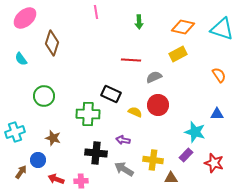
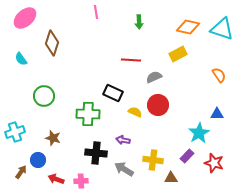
orange diamond: moved 5 px right
black rectangle: moved 2 px right, 1 px up
cyan star: moved 4 px right, 1 px down; rotated 25 degrees clockwise
purple rectangle: moved 1 px right, 1 px down
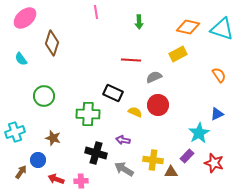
blue triangle: rotated 24 degrees counterclockwise
black cross: rotated 10 degrees clockwise
brown triangle: moved 6 px up
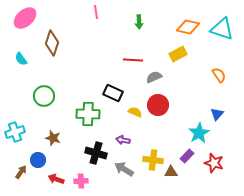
red line: moved 2 px right
blue triangle: rotated 24 degrees counterclockwise
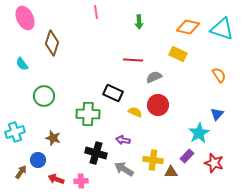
pink ellipse: rotated 75 degrees counterclockwise
yellow rectangle: rotated 54 degrees clockwise
cyan semicircle: moved 1 px right, 5 px down
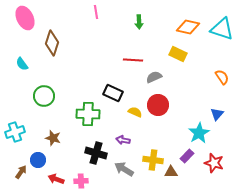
orange semicircle: moved 3 px right, 2 px down
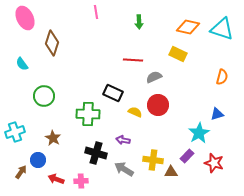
orange semicircle: rotated 49 degrees clockwise
blue triangle: rotated 32 degrees clockwise
brown star: rotated 14 degrees clockwise
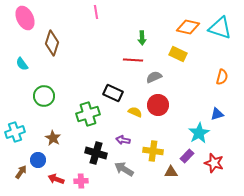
green arrow: moved 3 px right, 16 px down
cyan triangle: moved 2 px left, 1 px up
green cross: rotated 20 degrees counterclockwise
yellow cross: moved 9 px up
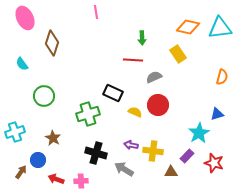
cyan triangle: rotated 25 degrees counterclockwise
yellow rectangle: rotated 30 degrees clockwise
purple arrow: moved 8 px right, 5 px down
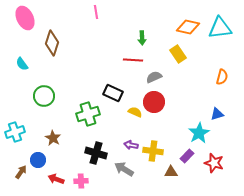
red circle: moved 4 px left, 3 px up
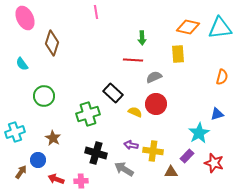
yellow rectangle: rotated 30 degrees clockwise
black rectangle: rotated 18 degrees clockwise
red circle: moved 2 px right, 2 px down
